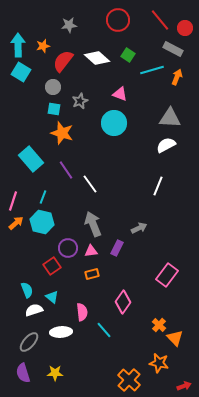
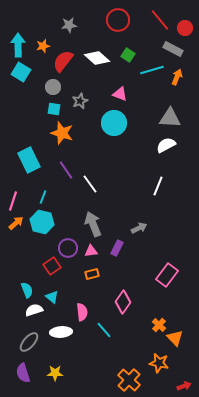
cyan rectangle at (31, 159): moved 2 px left, 1 px down; rotated 15 degrees clockwise
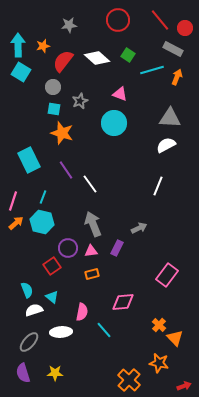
pink diamond at (123, 302): rotated 50 degrees clockwise
pink semicircle at (82, 312): rotated 18 degrees clockwise
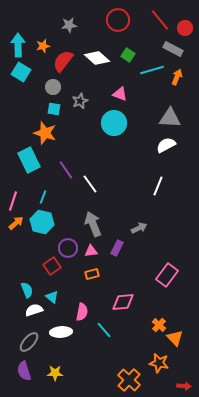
orange star at (62, 133): moved 17 px left
purple semicircle at (23, 373): moved 1 px right, 2 px up
red arrow at (184, 386): rotated 24 degrees clockwise
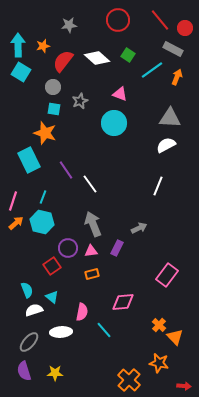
cyan line at (152, 70): rotated 20 degrees counterclockwise
orange triangle at (175, 338): moved 1 px up
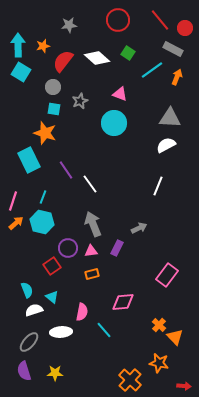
green square at (128, 55): moved 2 px up
orange cross at (129, 380): moved 1 px right
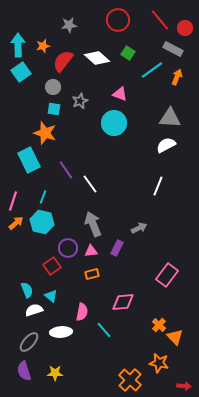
cyan square at (21, 72): rotated 24 degrees clockwise
cyan triangle at (52, 297): moved 1 px left, 1 px up
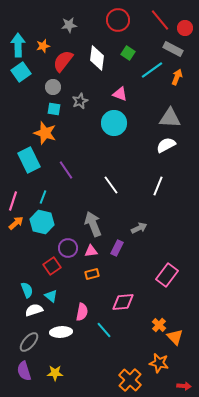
white diamond at (97, 58): rotated 55 degrees clockwise
white line at (90, 184): moved 21 px right, 1 px down
